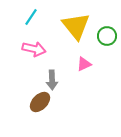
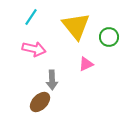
green circle: moved 2 px right, 1 px down
pink triangle: moved 2 px right
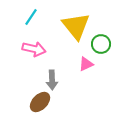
green circle: moved 8 px left, 7 px down
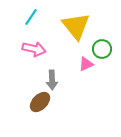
green circle: moved 1 px right, 5 px down
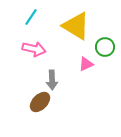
yellow triangle: rotated 20 degrees counterclockwise
green circle: moved 3 px right, 2 px up
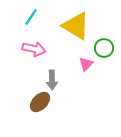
green circle: moved 1 px left, 1 px down
pink triangle: rotated 21 degrees counterclockwise
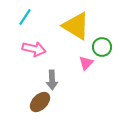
cyan line: moved 6 px left
green circle: moved 2 px left, 1 px up
pink triangle: moved 1 px up
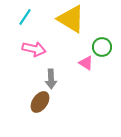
yellow triangle: moved 5 px left, 7 px up
pink triangle: rotated 42 degrees counterclockwise
gray arrow: moved 1 px left, 1 px up
brown ellipse: rotated 10 degrees counterclockwise
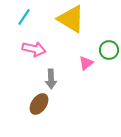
cyan line: moved 1 px left
green circle: moved 7 px right, 3 px down
pink triangle: rotated 49 degrees clockwise
brown ellipse: moved 1 px left, 2 px down
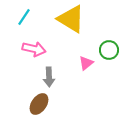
gray arrow: moved 2 px left, 2 px up
